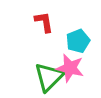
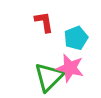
cyan pentagon: moved 2 px left, 3 px up
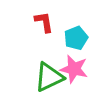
pink star: moved 4 px right, 1 px down
green triangle: rotated 20 degrees clockwise
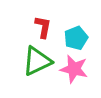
red L-shape: moved 1 px left, 5 px down; rotated 20 degrees clockwise
green triangle: moved 12 px left, 16 px up
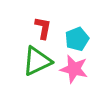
red L-shape: moved 1 px down
cyan pentagon: moved 1 px right, 1 px down
